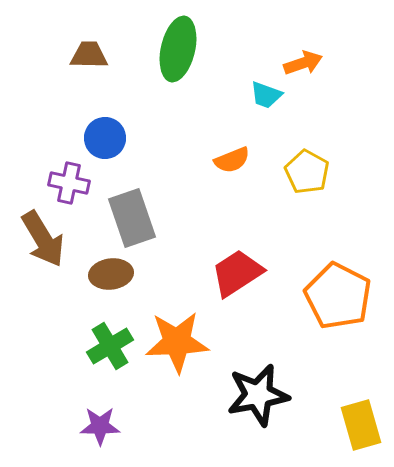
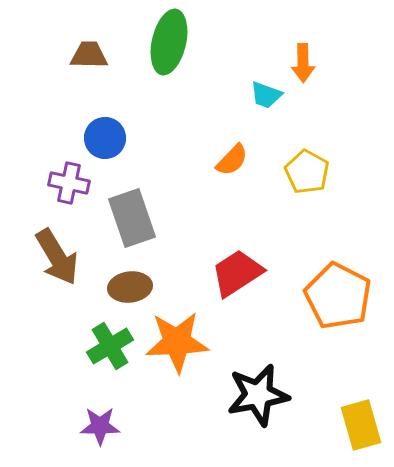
green ellipse: moved 9 px left, 7 px up
orange arrow: rotated 108 degrees clockwise
orange semicircle: rotated 24 degrees counterclockwise
brown arrow: moved 14 px right, 18 px down
brown ellipse: moved 19 px right, 13 px down
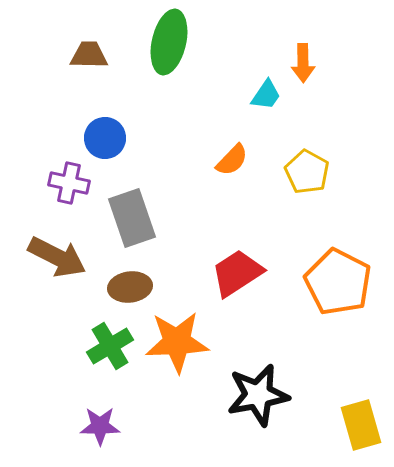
cyan trapezoid: rotated 76 degrees counterclockwise
brown arrow: rotated 32 degrees counterclockwise
orange pentagon: moved 14 px up
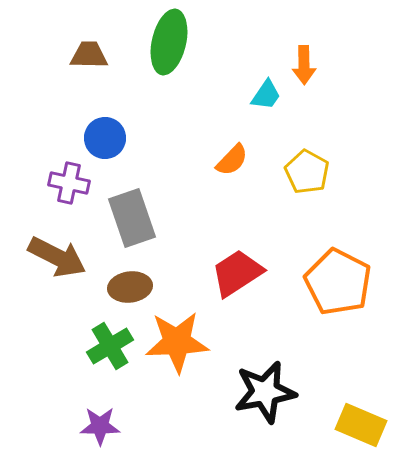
orange arrow: moved 1 px right, 2 px down
black star: moved 7 px right, 3 px up
yellow rectangle: rotated 51 degrees counterclockwise
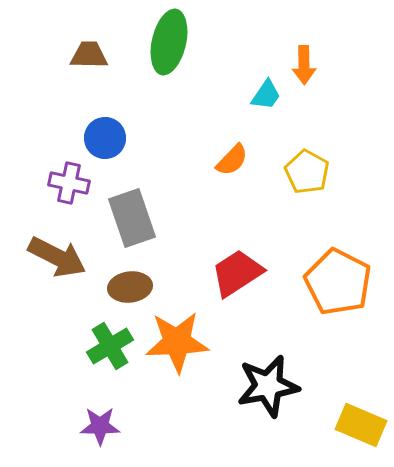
black star: moved 3 px right, 6 px up
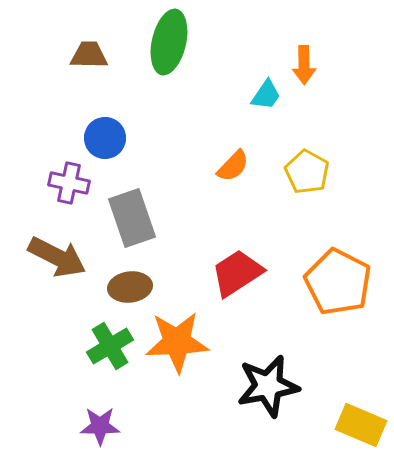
orange semicircle: moved 1 px right, 6 px down
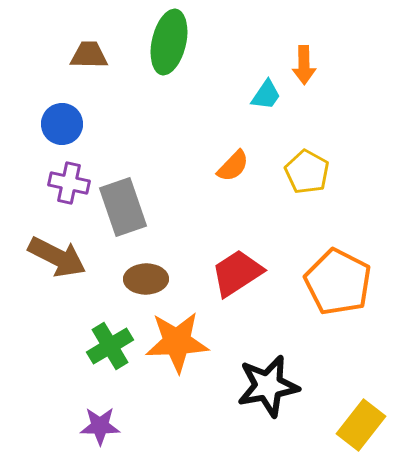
blue circle: moved 43 px left, 14 px up
gray rectangle: moved 9 px left, 11 px up
brown ellipse: moved 16 px right, 8 px up; rotated 6 degrees clockwise
yellow rectangle: rotated 75 degrees counterclockwise
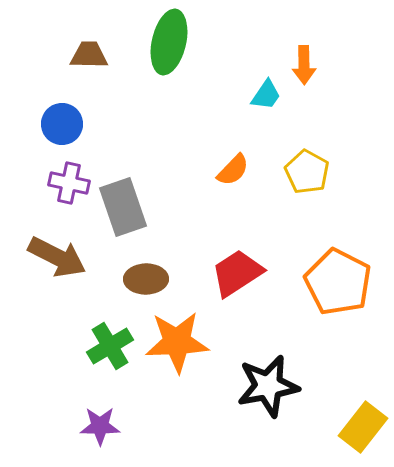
orange semicircle: moved 4 px down
yellow rectangle: moved 2 px right, 2 px down
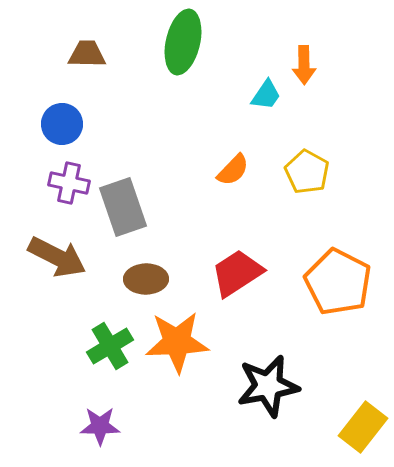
green ellipse: moved 14 px right
brown trapezoid: moved 2 px left, 1 px up
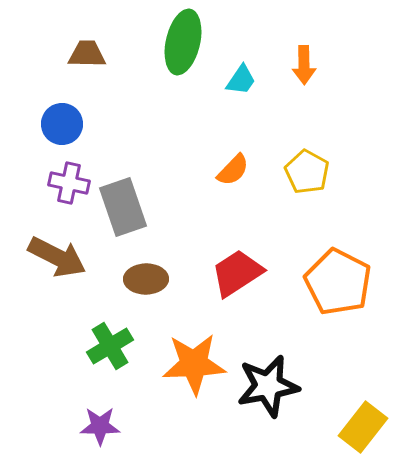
cyan trapezoid: moved 25 px left, 15 px up
orange star: moved 17 px right, 22 px down
